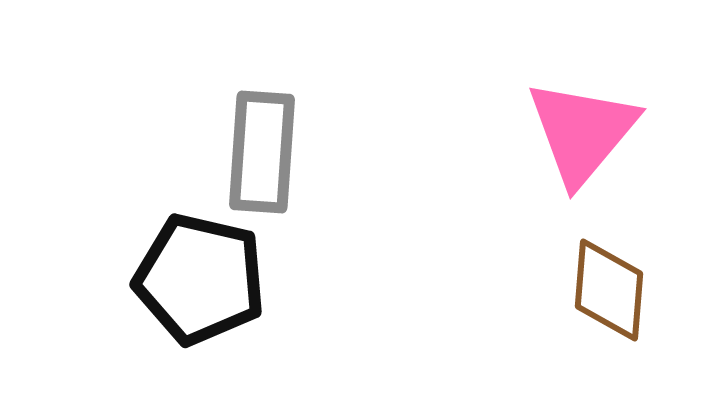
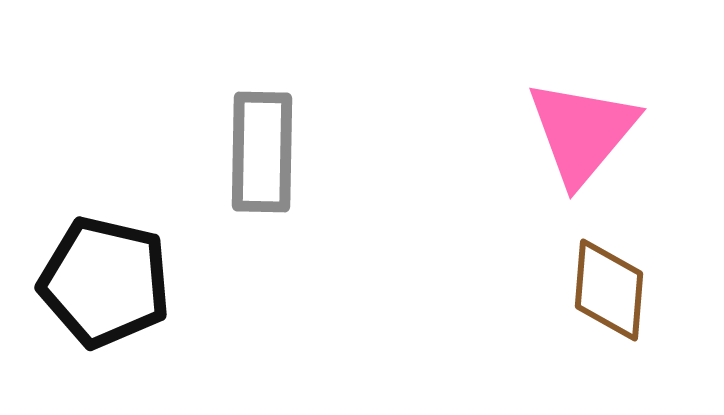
gray rectangle: rotated 3 degrees counterclockwise
black pentagon: moved 95 px left, 3 px down
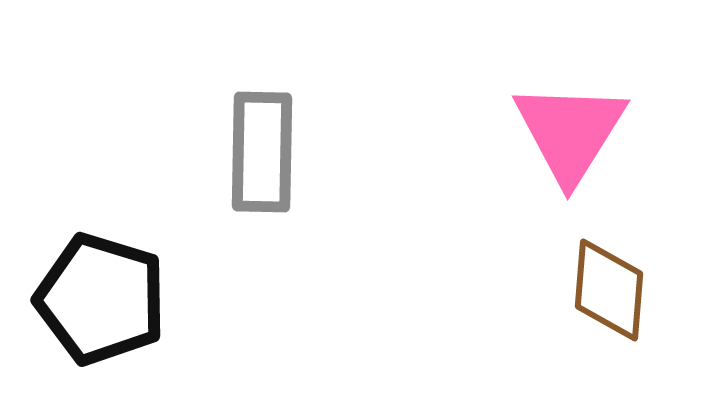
pink triangle: moved 12 px left; rotated 8 degrees counterclockwise
black pentagon: moved 4 px left, 17 px down; rotated 4 degrees clockwise
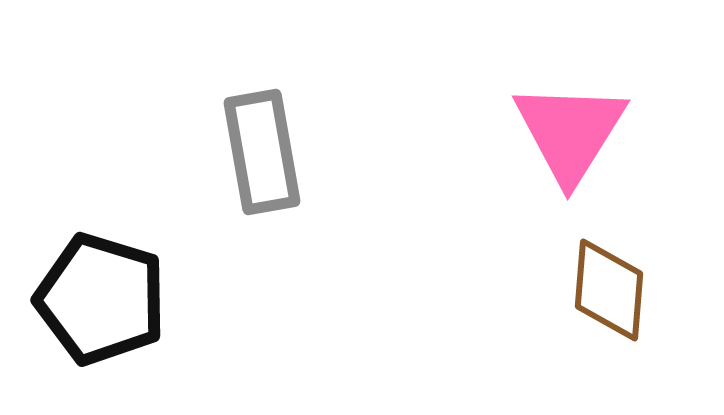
gray rectangle: rotated 11 degrees counterclockwise
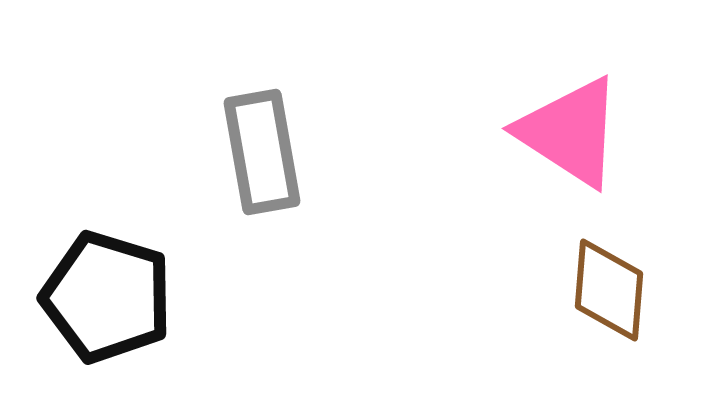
pink triangle: rotated 29 degrees counterclockwise
black pentagon: moved 6 px right, 2 px up
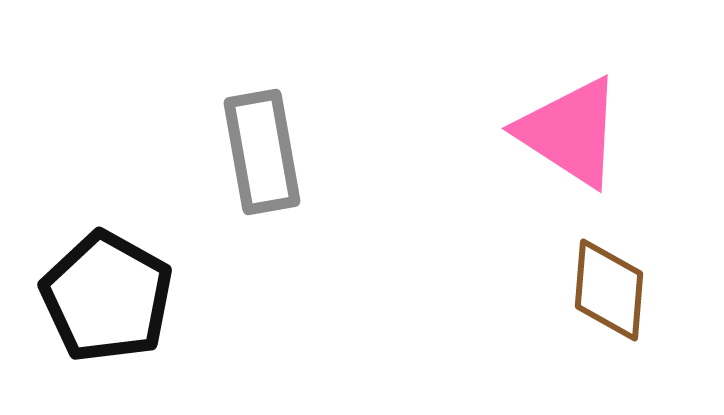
black pentagon: rotated 12 degrees clockwise
